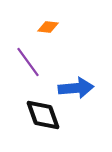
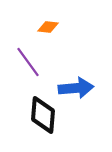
black diamond: rotated 24 degrees clockwise
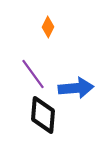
orange diamond: rotated 70 degrees counterclockwise
purple line: moved 5 px right, 12 px down
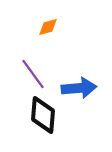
orange diamond: rotated 50 degrees clockwise
blue arrow: moved 3 px right
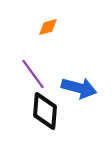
blue arrow: rotated 20 degrees clockwise
black diamond: moved 2 px right, 4 px up
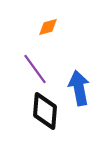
purple line: moved 2 px right, 5 px up
blue arrow: rotated 116 degrees counterclockwise
